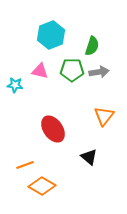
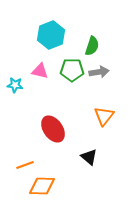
orange diamond: rotated 28 degrees counterclockwise
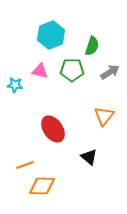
gray arrow: moved 11 px right; rotated 24 degrees counterclockwise
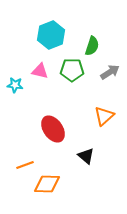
orange triangle: rotated 10 degrees clockwise
black triangle: moved 3 px left, 1 px up
orange diamond: moved 5 px right, 2 px up
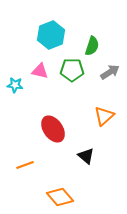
orange diamond: moved 13 px right, 13 px down; rotated 48 degrees clockwise
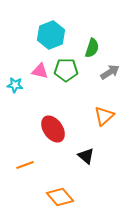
green semicircle: moved 2 px down
green pentagon: moved 6 px left
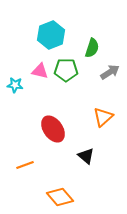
orange triangle: moved 1 px left, 1 px down
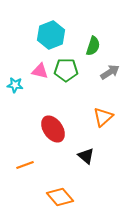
green semicircle: moved 1 px right, 2 px up
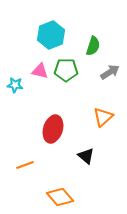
red ellipse: rotated 52 degrees clockwise
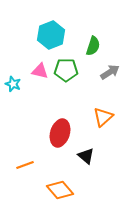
cyan star: moved 2 px left, 1 px up; rotated 14 degrees clockwise
red ellipse: moved 7 px right, 4 px down
orange diamond: moved 7 px up
